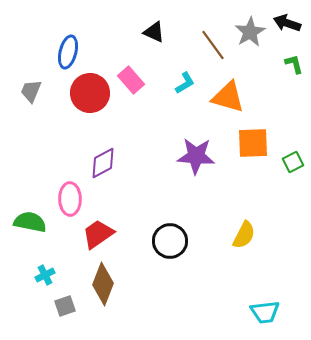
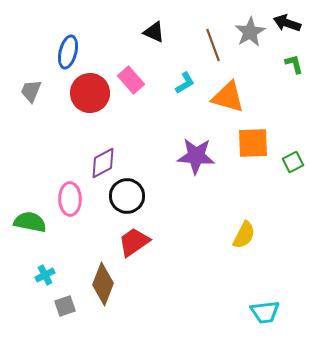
brown line: rotated 16 degrees clockwise
red trapezoid: moved 36 px right, 8 px down
black circle: moved 43 px left, 45 px up
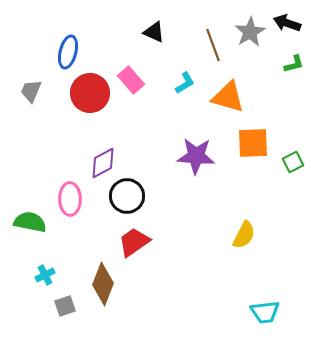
green L-shape: rotated 90 degrees clockwise
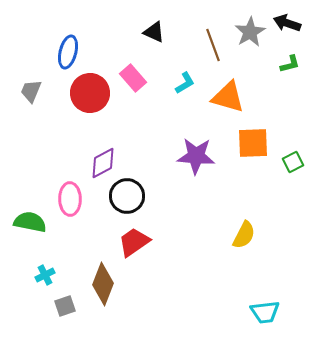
green L-shape: moved 4 px left
pink rectangle: moved 2 px right, 2 px up
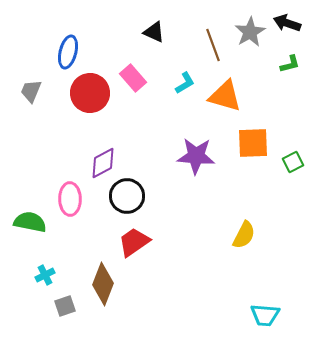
orange triangle: moved 3 px left, 1 px up
cyan trapezoid: moved 3 px down; rotated 12 degrees clockwise
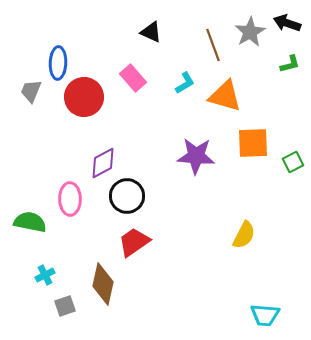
black triangle: moved 3 px left
blue ellipse: moved 10 px left, 11 px down; rotated 12 degrees counterclockwise
red circle: moved 6 px left, 4 px down
brown diamond: rotated 9 degrees counterclockwise
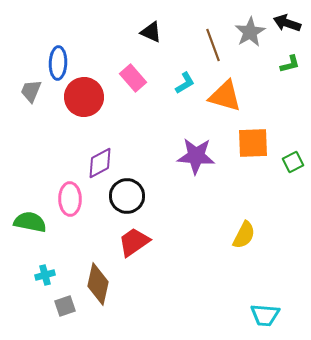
purple diamond: moved 3 px left
cyan cross: rotated 12 degrees clockwise
brown diamond: moved 5 px left
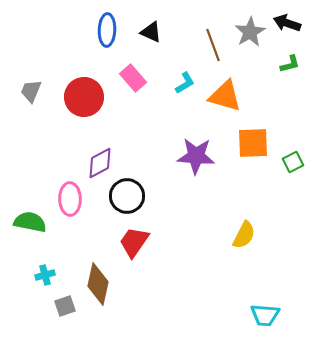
blue ellipse: moved 49 px right, 33 px up
red trapezoid: rotated 20 degrees counterclockwise
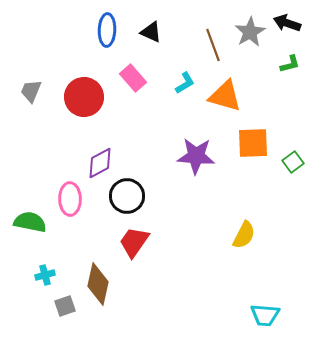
green square: rotated 10 degrees counterclockwise
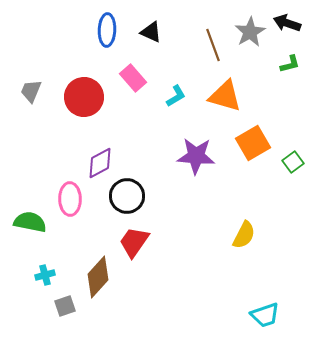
cyan L-shape: moved 9 px left, 13 px down
orange square: rotated 28 degrees counterclockwise
brown diamond: moved 7 px up; rotated 30 degrees clockwise
cyan trapezoid: rotated 24 degrees counterclockwise
